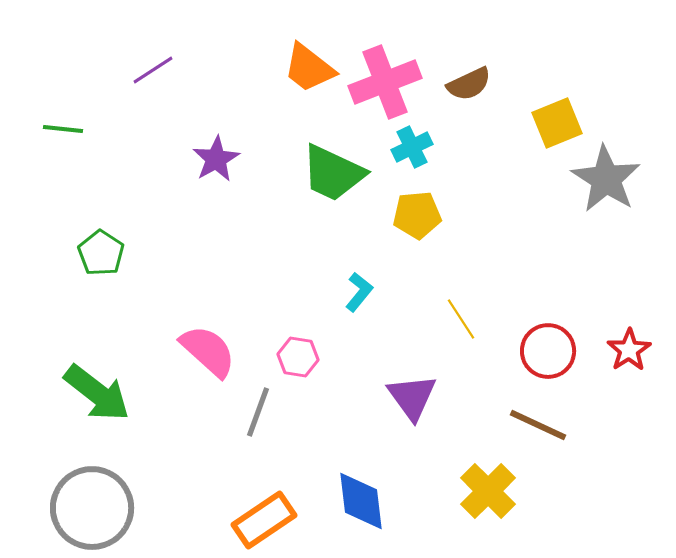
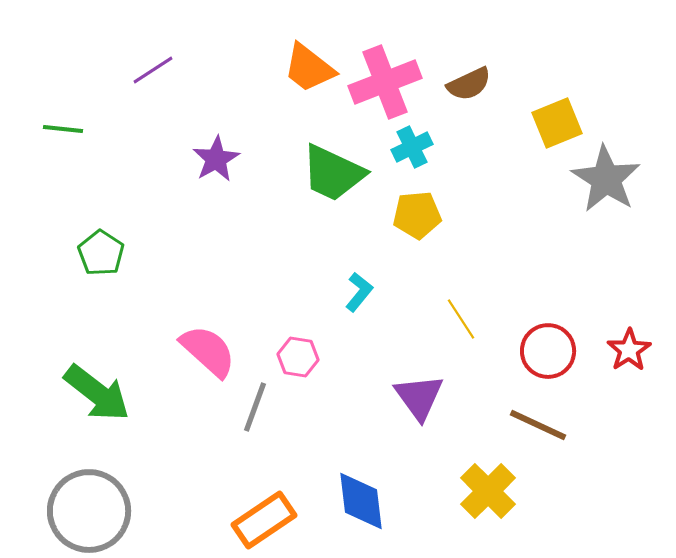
purple triangle: moved 7 px right
gray line: moved 3 px left, 5 px up
gray circle: moved 3 px left, 3 px down
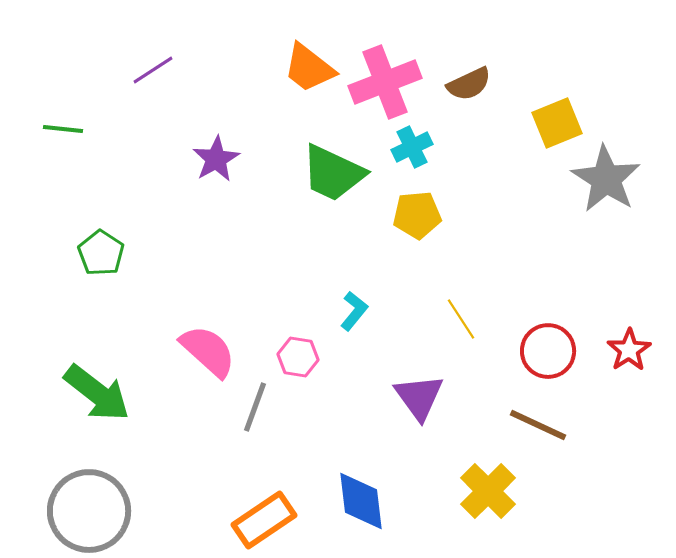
cyan L-shape: moved 5 px left, 19 px down
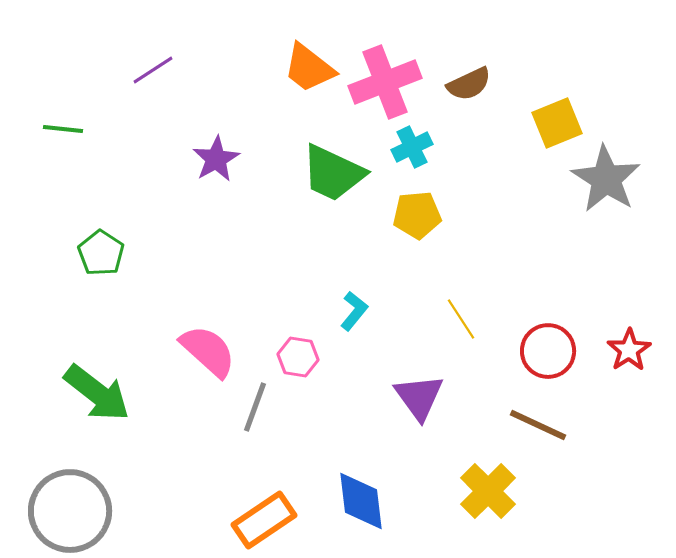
gray circle: moved 19 px left
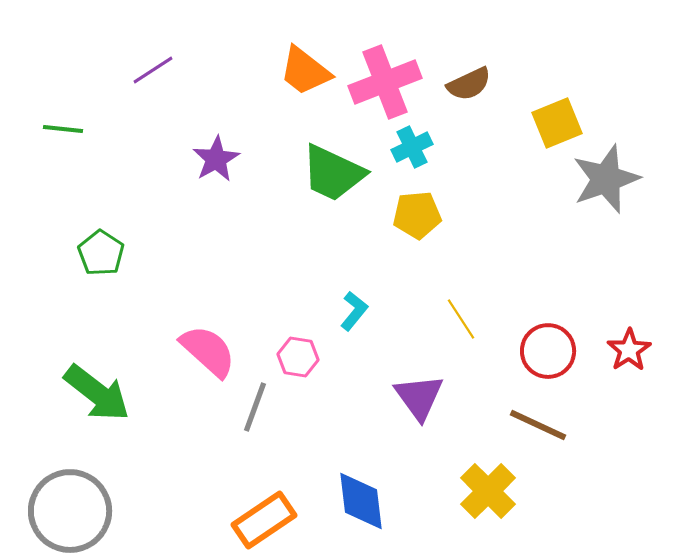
orange trapezoid: moved 4 px left, 3 px down
gray star: rotated 20 degrees clockwise
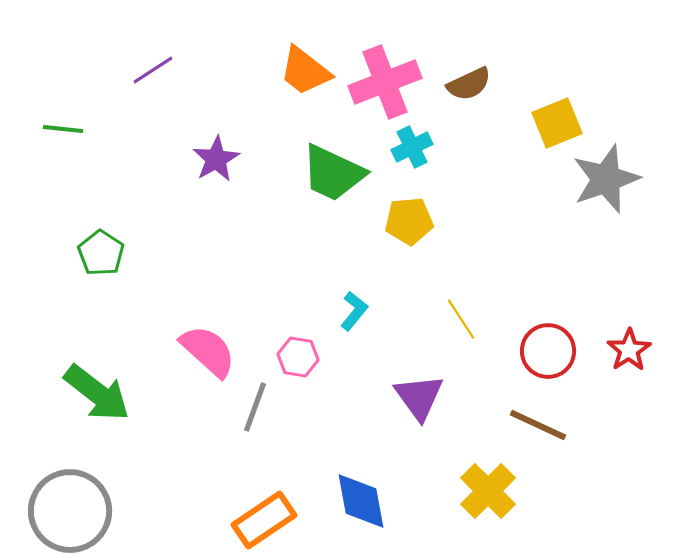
yellow pentagon: moved 8 px left, 6 px down
blue diamond: rotated 4 degrees counterclockwise
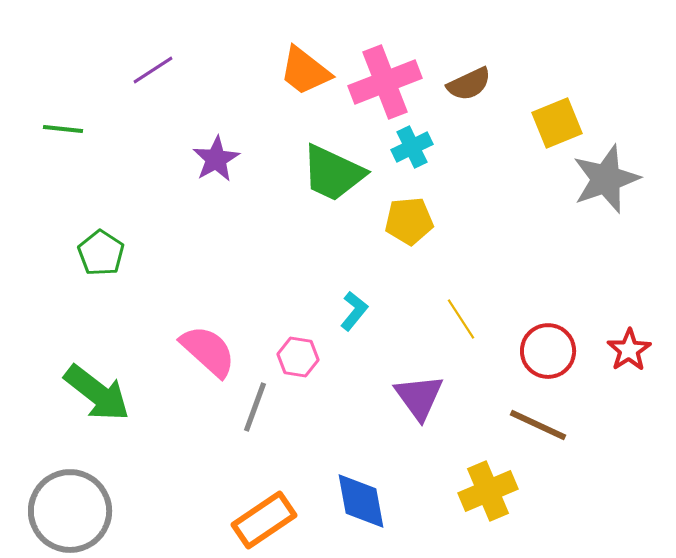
yellow cross: rotated 22 degrees clockwise
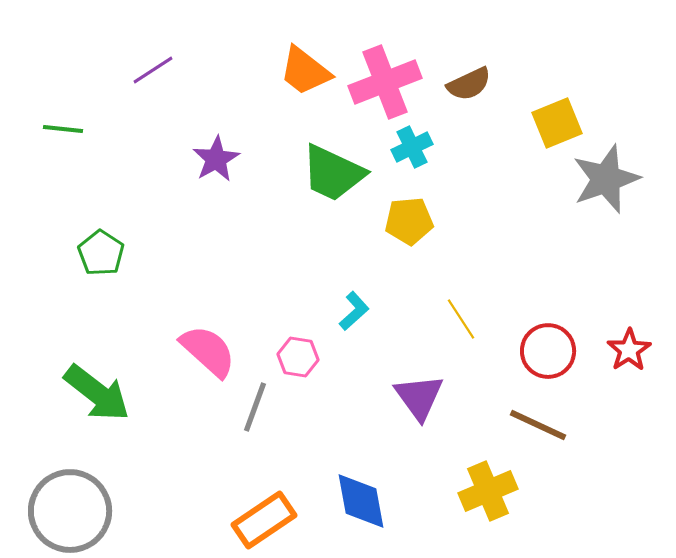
cyan L-shape: rotated 9 degrees clockwise
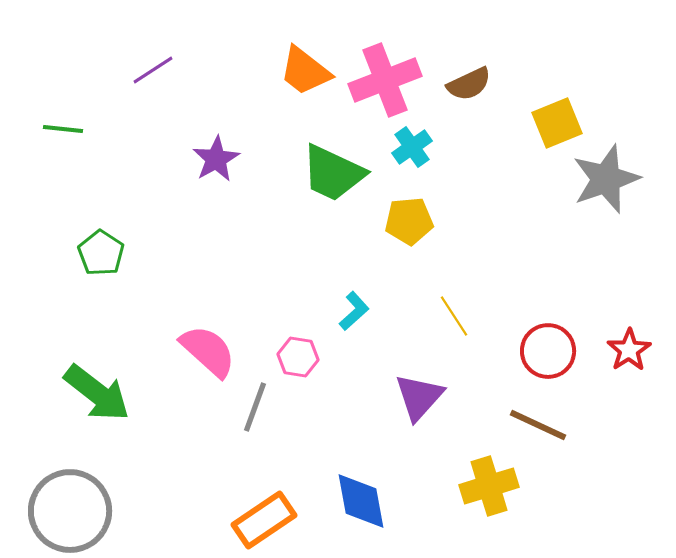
pink cross: moved 2 px up
cyan cross: rotated 9 degrees counterclockwise
yellow line: moved 7 px left, 3 px up
purple triangle: rotated 18 degrees clockwise
yellow cross: moved 1 px right, 5 px up; rotated 6 degrees clockwise
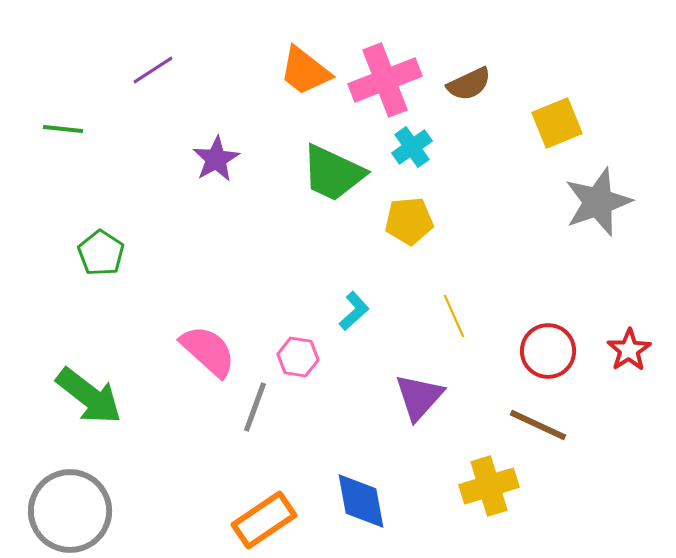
gray star: moved 8 px left, 23 px down
yellow line: rotated 9 degrees clockwise
green arrow: moved 8 px left, 3 px down
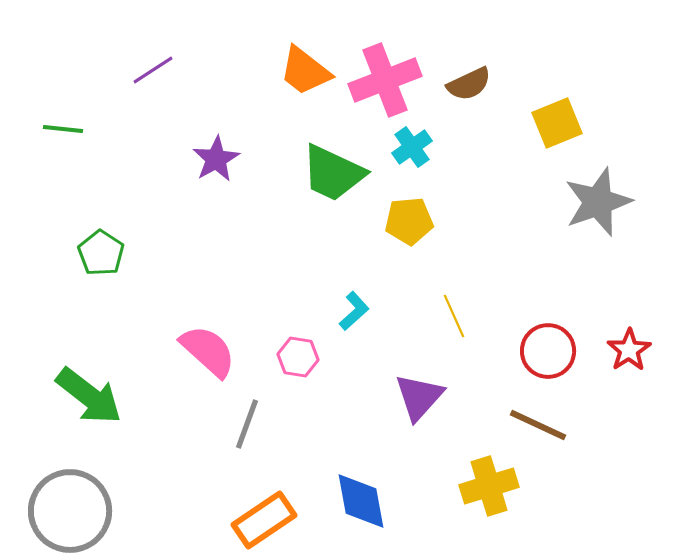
gray line: moved 8 px left, 17 px down
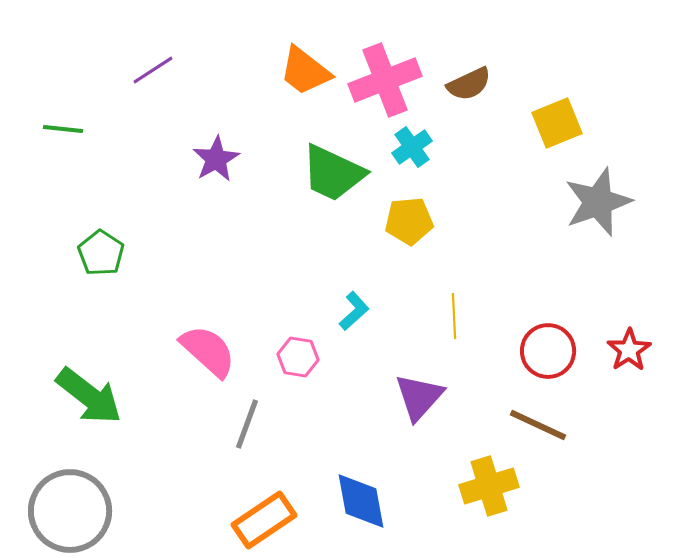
yellow line: rotated 21 degrees clockwise
